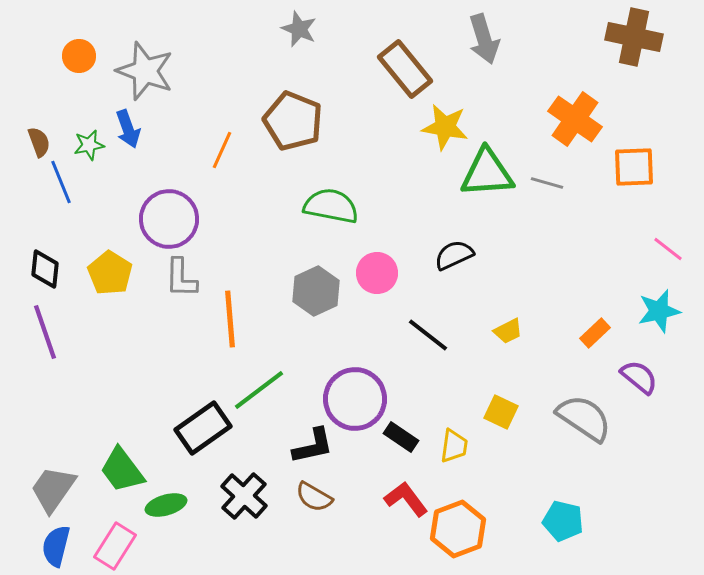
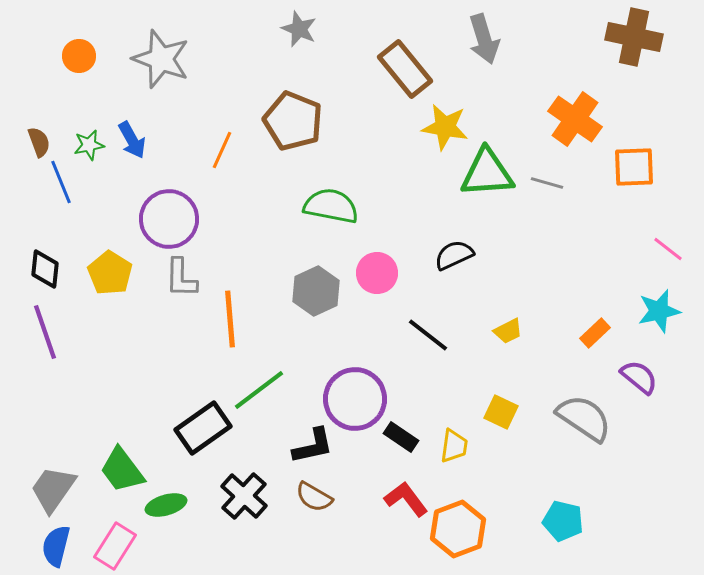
gray star at (145, 71): moved 16 px right, 12 px up
blue arrow at (128, 129): moved 4 px right, 11 px down; rotated 9 degrees counterclockwise
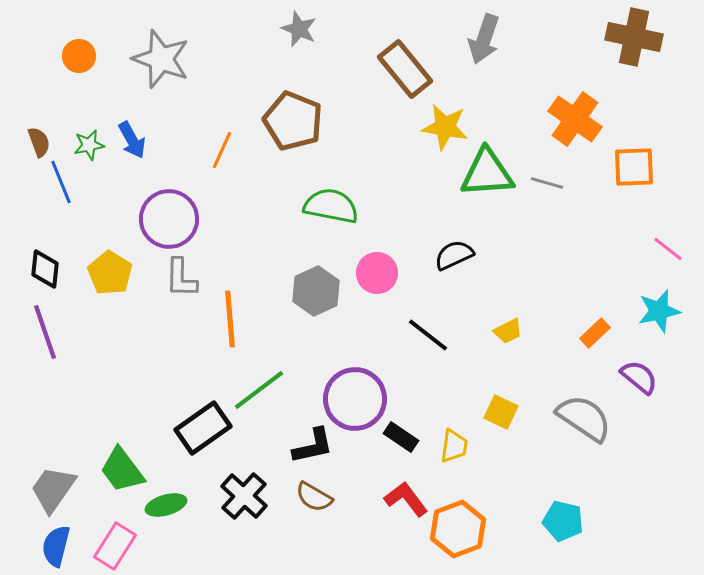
gray arrow at (484, 39): rotated 36 degrees clockwise
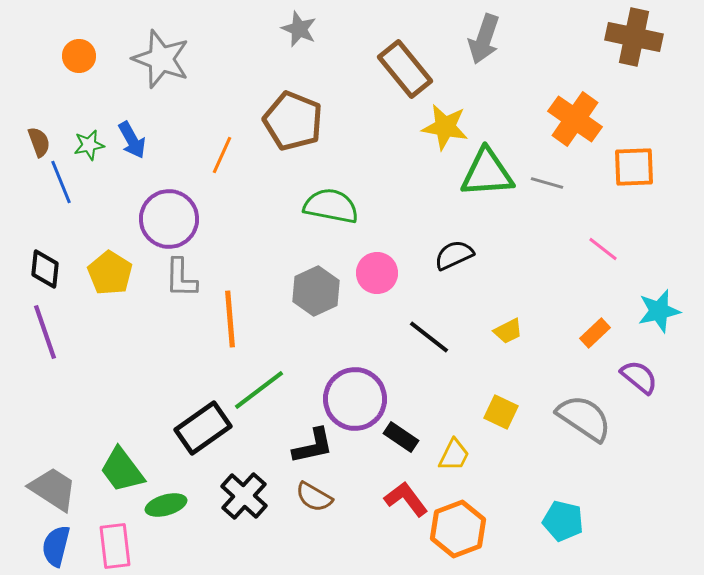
orange line at (222, 150): moved 5 px down
pink line at (668, 249): moved 65 px left
black line at (428, 335): moved 1 px right, 2 px down
yellow trapezoid at (454, 446): moved 9 px down; rotated 18 degrees clockwise
gray trapezoid at (53, 489): rotated 88 degrees clockwise
pink rectangle at (115, 546): rotated 39 degrees counterclockwise
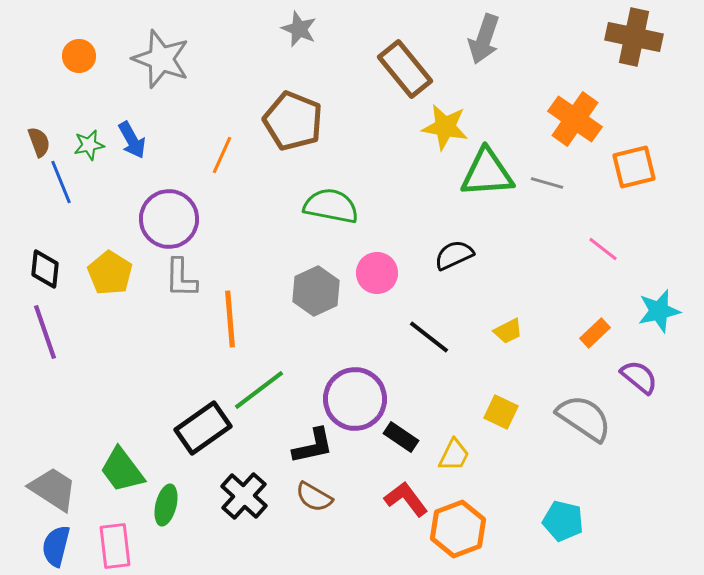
orange square at (634, 167): rotated 12 degrees counterclockwise
green ellipse at (166, 505): rotated 60 degrees counterclockwise
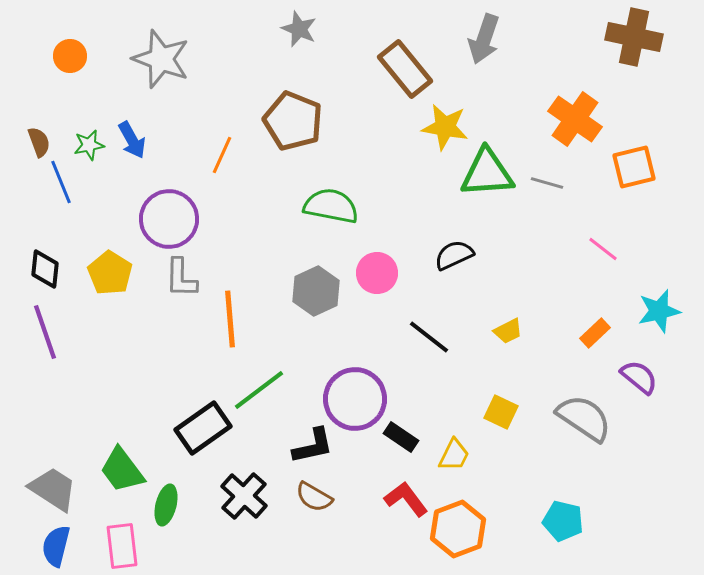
orange circle at (79, 56): moved 9 px left
pink rectangle at (115, 546): moved 7 px right
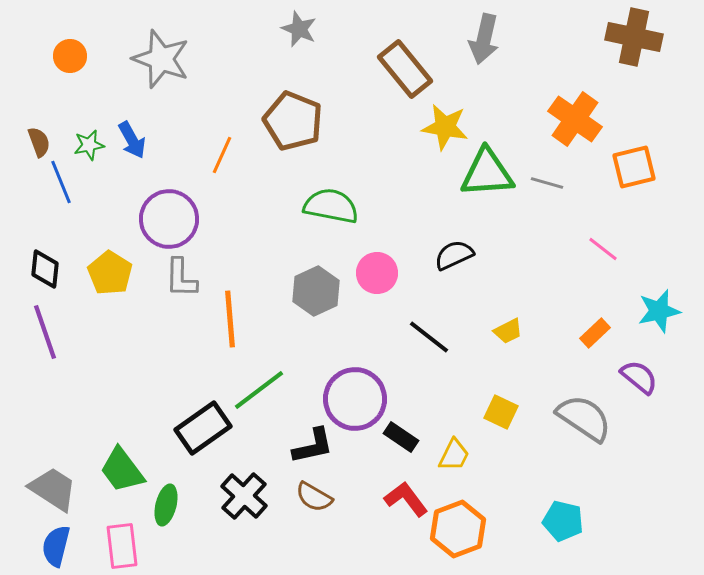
gray arrow at (484, 39): rotated 6 degrees counterclockwise
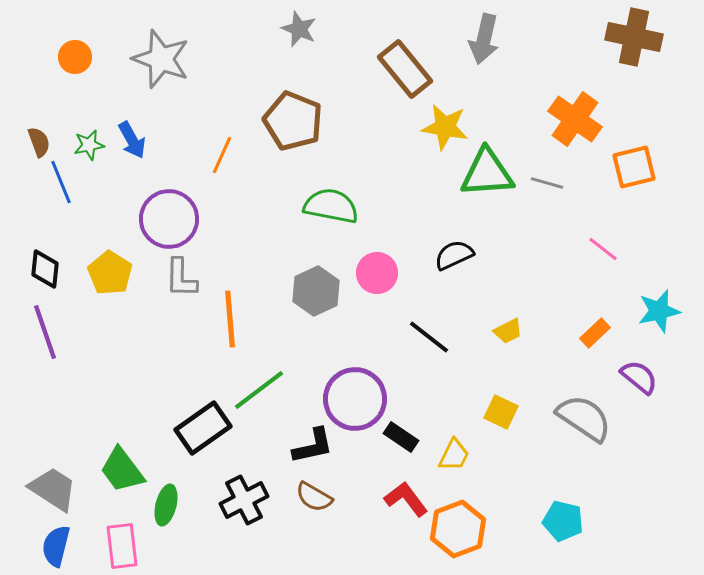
orange circle at (70, 56): moved 5 px right, 1 px down
black cross at (244, 496): moved 4 px down; rotated 21 degrees clockwise
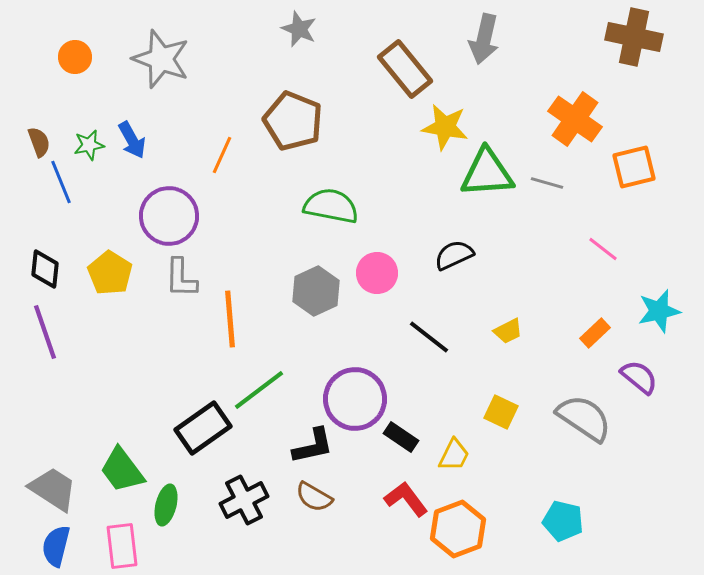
purple circle at (169, 219): moved 3 px up
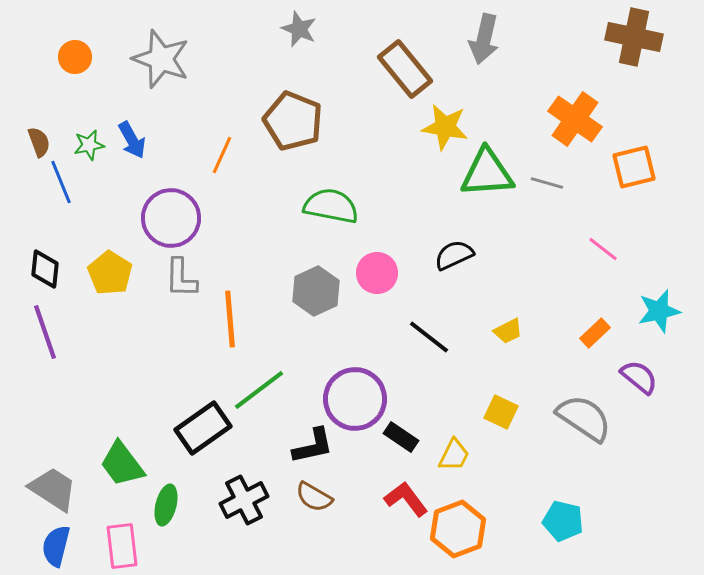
purple circle at (169, 216): moved 2 px right, 2 px down
green trapezoid at (122, 470): moved 6 px up
